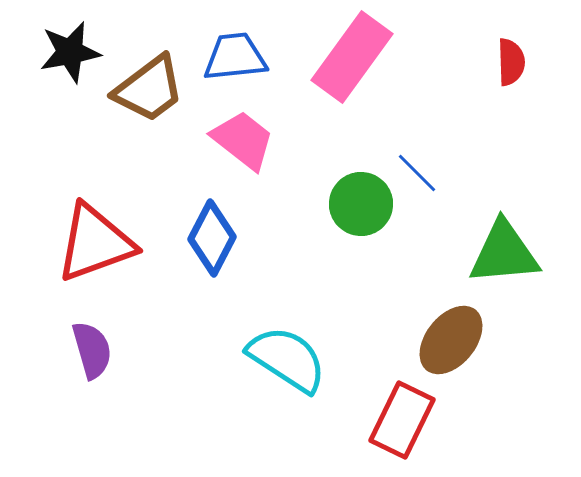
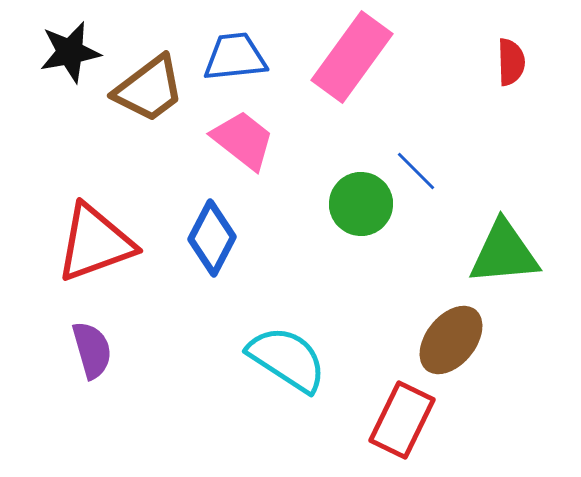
blue line: moved 1 px left, 2 px up
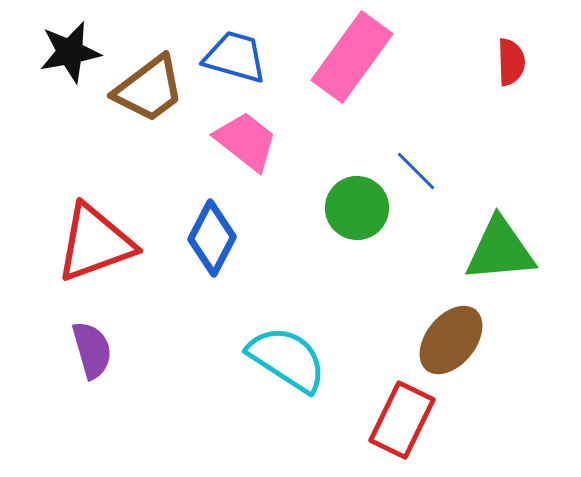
blue trapezoid: rotated 22 degrees clockwise
pink trapezoid: moved 3 px right, 1 px down
green circle: moved 4 px left, 4 px down
green triangle: moved 4 px left, 3 px up
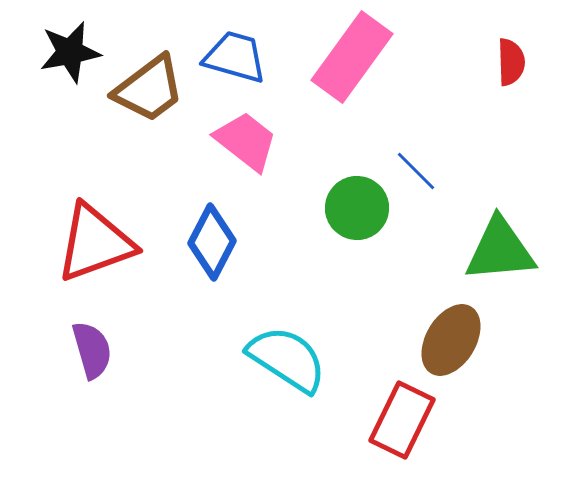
blue diamond: moved 4 px down
brown ellipse: rotated 8 degrees counterclockwise
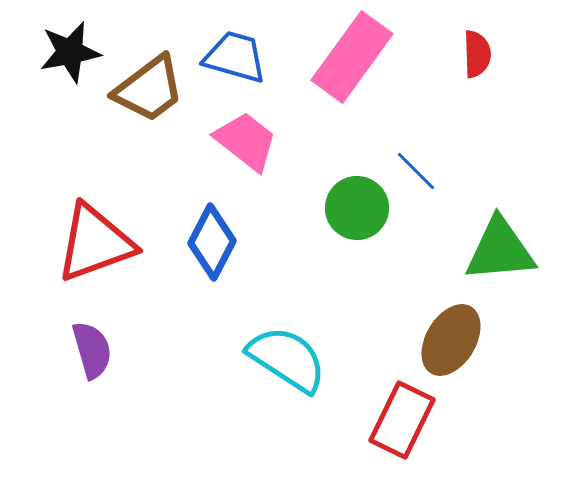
red semicircle: moved 34 px left, 8 px up
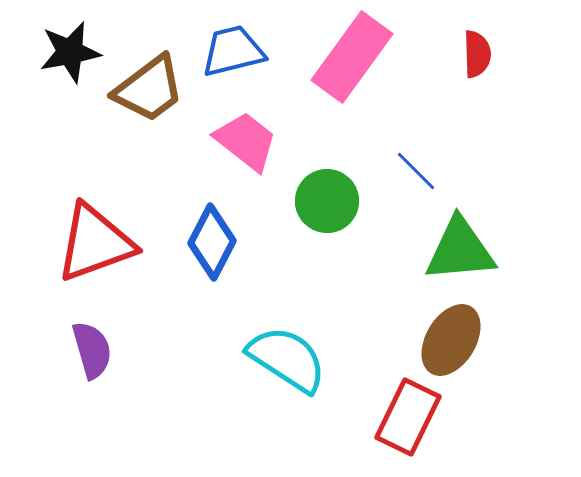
blue trapezoid: moved 2 px left, 6 px up; rotated 30 degrees counterclockwise
green circle: moved 30 px left, 7 px up
green triangle: moved 40 px left
red rectangle: moved 6 px right, 3 px up
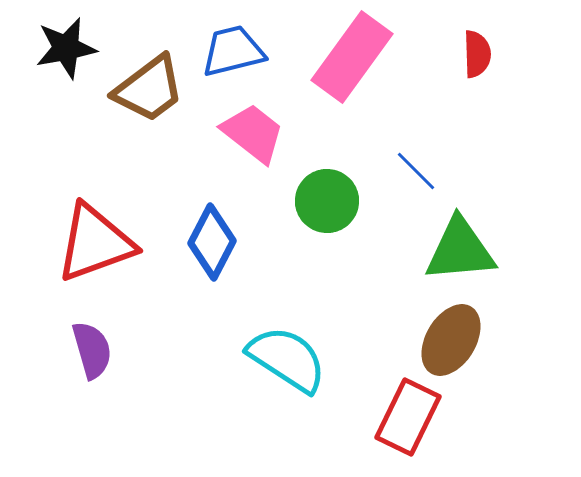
black star: moved 4 px left, 4 px up
pink trapezoid: moved 7 px right, 8 px up
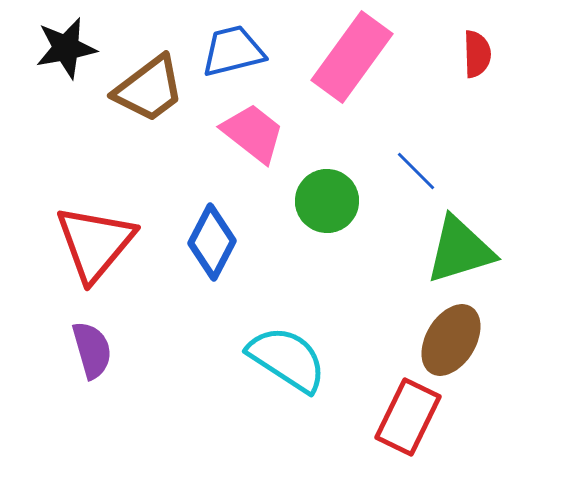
red triangle: rotated 30 degrees counterclockwise
green triangle: rotated 12 degrees counterclockwise
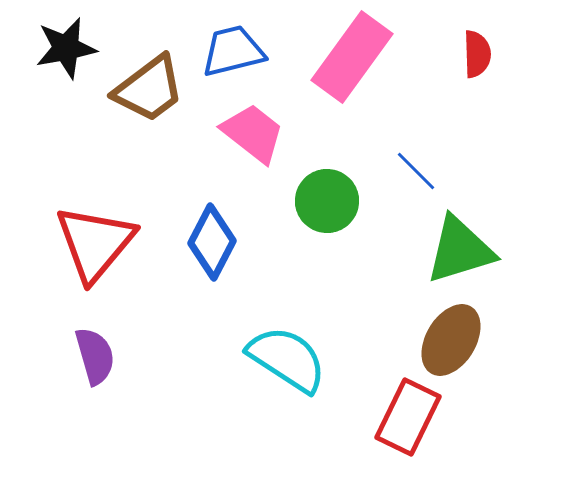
purple semicircle: moved 3 px right, 6 px down
